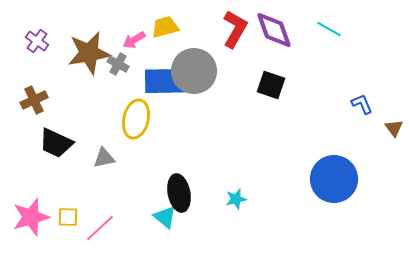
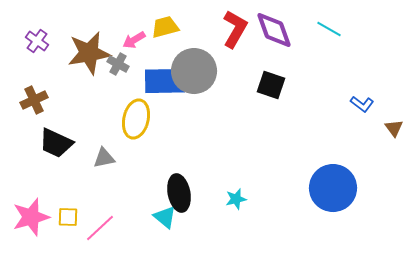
blue L-shape: rotated 150 degrees clockwise
blue circle: moved 1 px left, 9 px down
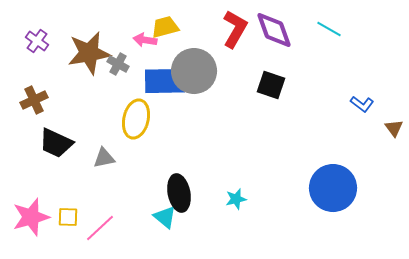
pink arrow: moved 11 px right; rotated 40 degrees clockwise
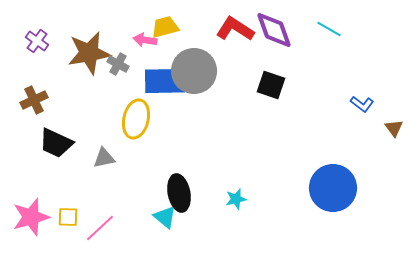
red L-shape: rotated 87 degrees counterclockwise
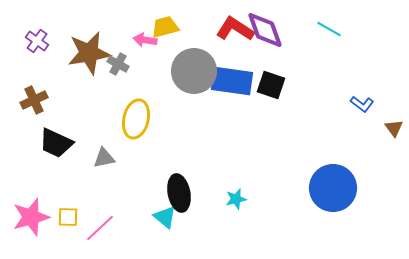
purple diamond: moved 9 px left
blue rectangle: moved 67 px right; rotated 9 degrees clockwise
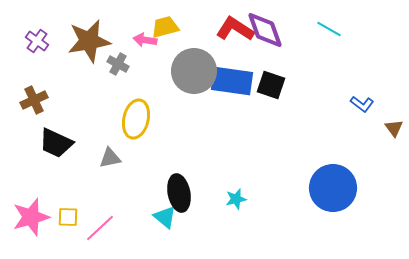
brown star: moved 12 px up
gray triangle: moved 6 px right
